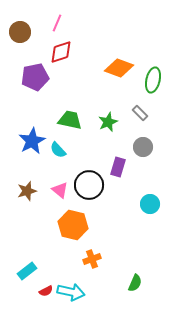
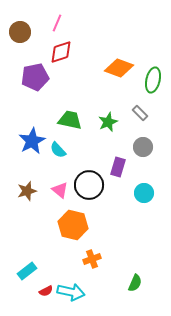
cyan circle: moved 6 px left, 11 px up
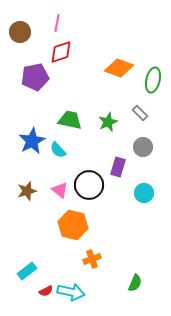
pink line: rotated 12 degrees counterclockwise
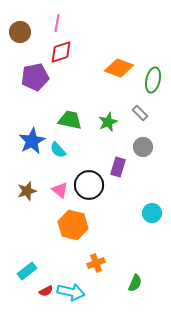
cyan circle: moved 8 px right, 20 px down
orange cross: moved 4 px right, 4 px down
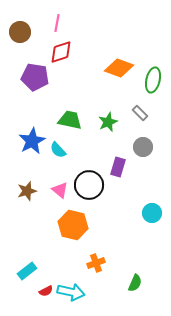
purple pentagon: rotated 20 degrees clockwise
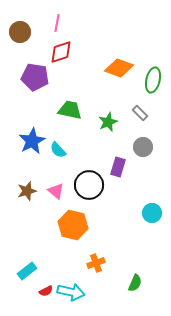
green trapezoid: moved 10 px up
pink triangle: moved 4 px left, 1 px down
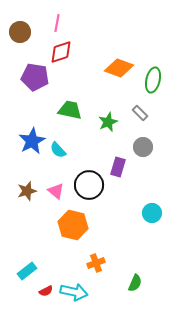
cyan arrow: moved 3 px right
